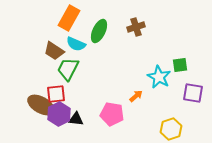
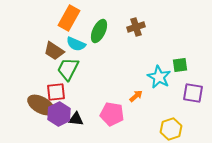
red square: moved 2 px up
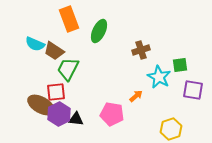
orange rectangle: moved 1 px down; rotated 50 degrees counterclockwise
brown cross: moved 5 px right, 23 px down
cyan semicircle: moved 41 px left
purple square: moved 3 px up
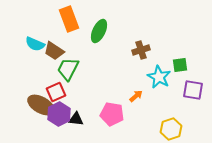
red square: rotated 18 degrees counterclockwise
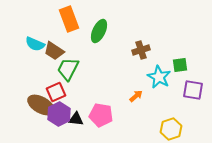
pink pentagon: moved 11 px left, 1 px down
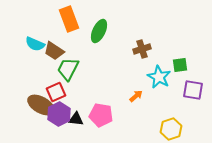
brown cross: moved 1 px right, 1 px up
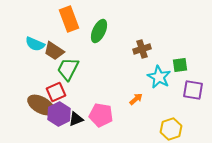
orange arrow: moved 3 px down
black triangle: rotated 28 degrees counterclockwise
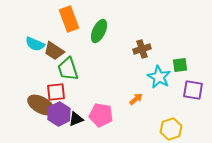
green trapezoid: rotated 45 degrees counterclockwise
red square: rotated 18 degrees clockwise
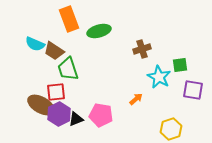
green ellipse: rotated 50 degrees clockwise
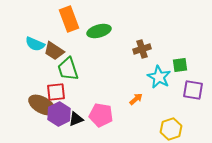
brown ellipse: moved 1 px right
